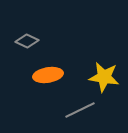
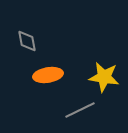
gray diamond: rotated 55 degrees clockwise
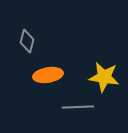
gray diamond: rotated 25 degrees clockwise
gray line: moved 2 px left, 3 px up; rotated 24 degrees clockwise
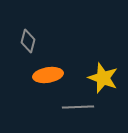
gray diamond: moved 1 px right
yellow star: moved 1 px left, 1 px down; rotated 12 degrees clockwise
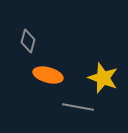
orange ellipse: rotated 24 degrees clockwise
gray line: rotated 12 degrees clockwise
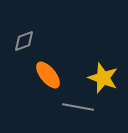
gray diamond: moved 4 px left; rotated 55 degrees clockwise
orange ellipse: rotated 36 degrees clockwise
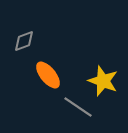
yellow star: moved 3 px down
gray line: rotated 24 degrees clockwise
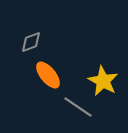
gray diamond: moved 7 px right, 1 px down
yellow star: rotated 8 degrees clockwise
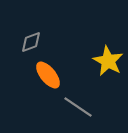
yellow star: moved 5 px right, 20 px up
